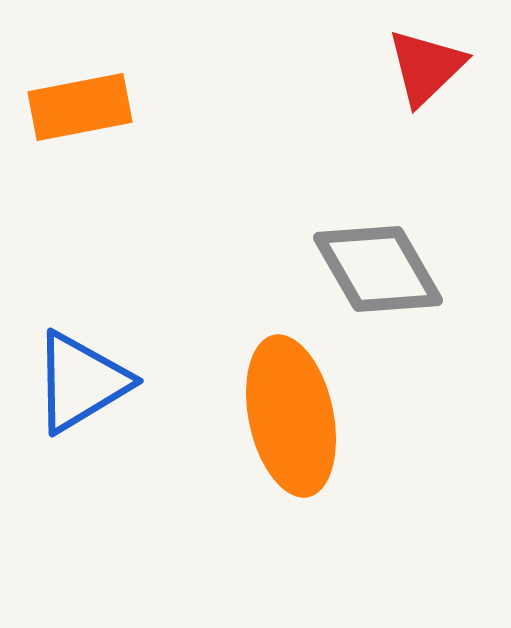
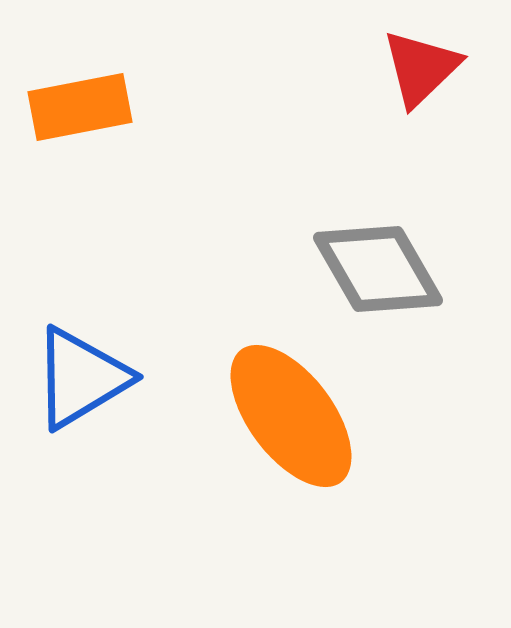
red triangle: moved 5 px left, 1 px down
blue triangle: moved 4 px up
orange ellipse: rotated 25 degrees counterclockwise
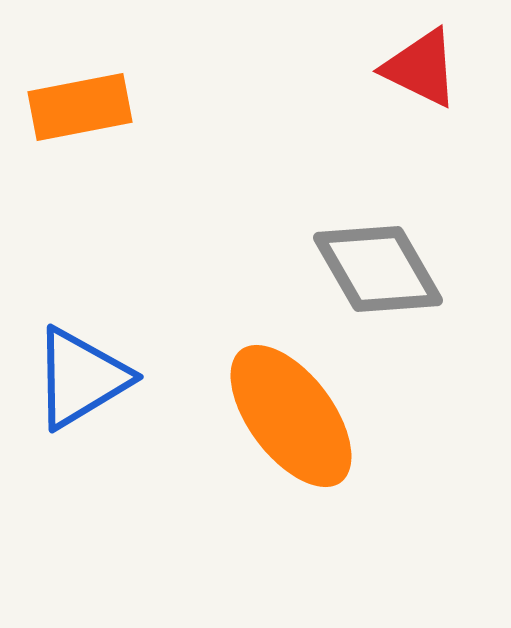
red triangle: rotated 50 degrees counterclockwise
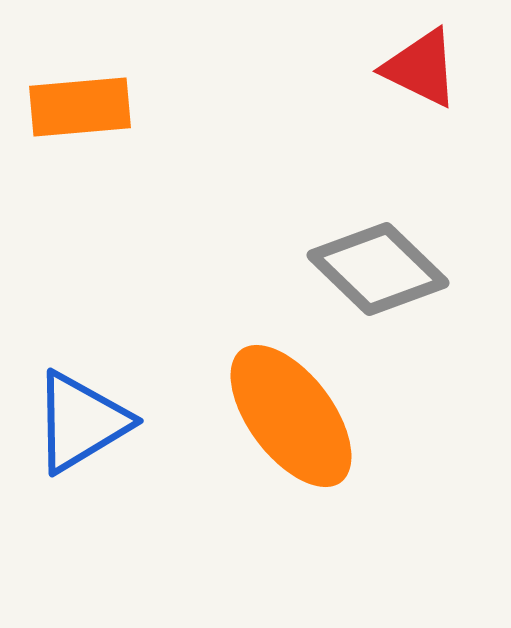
orange rectangle: rotated 6 degrees clockwise
gray diamond: rotated 16 degrees counterclockwise
blue triangle: moved 44 px down
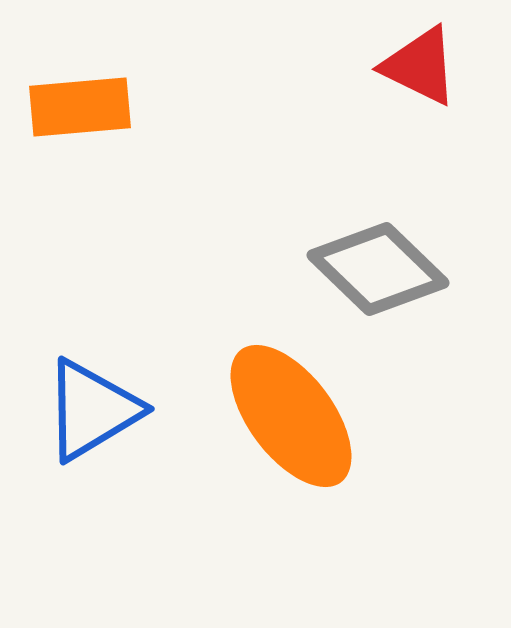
red triangle: moved 1 px left, 2 px up
blue triangle: moved 11 px right, 12 px up
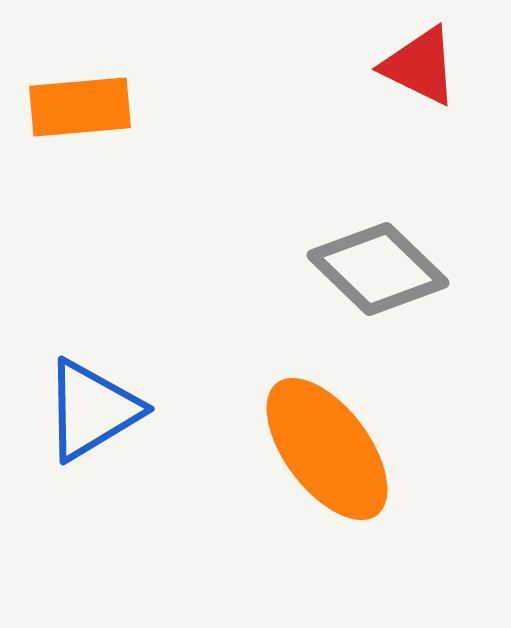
orange ellipse: moved 36 px right, 33 px down
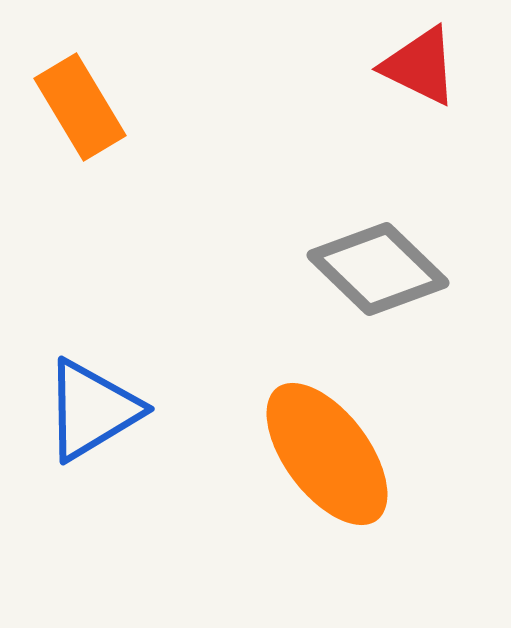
orange rectangle: rotated 64 degrees clockwise
orange ellipse: moved 5 px down
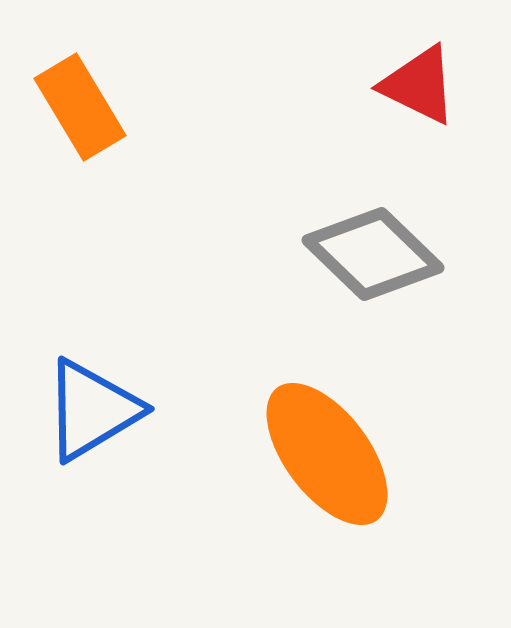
red triangle: moved 1 px left, 19 px down
gray diamond: moved 5 px left, 15 px up
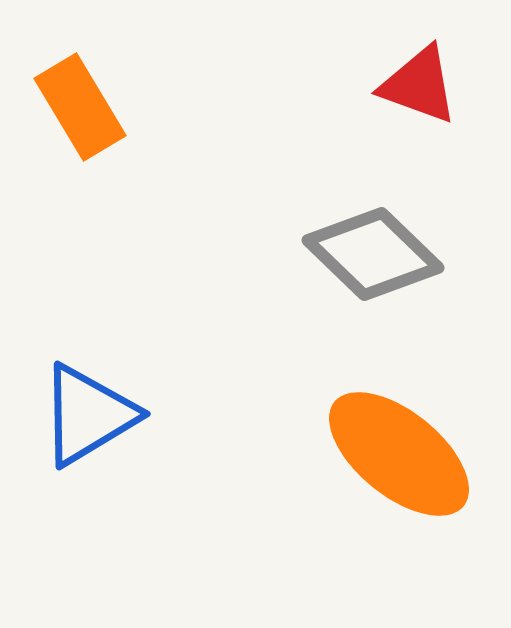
red triangle: rotated 6 degrees counterclockwise
blue triangle: moved 4 px left, 5 px down
orange ellipse: moved 72 px right; rotated 14 degrees counterclockwise
